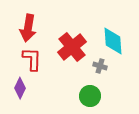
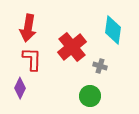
cyan diamond: moved 11 px up; rotated 12 degrees clockwise
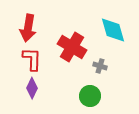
cyan diamond: rotated 24 degrees counterclockwise
red cross: rotated 20 degrees counterclockwise
purple diamond: moved 12 px right
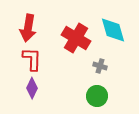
red cross: moved 4 px right, 9 px up
green circle: moved 7 px right
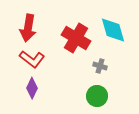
red L-shape: rotated 125 degrees clockwise
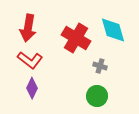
red L-shape: moved 2 px left, 1 px down
